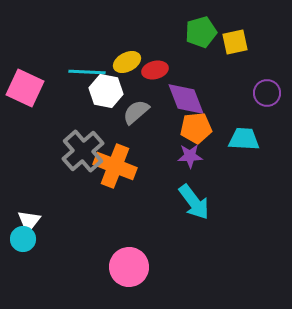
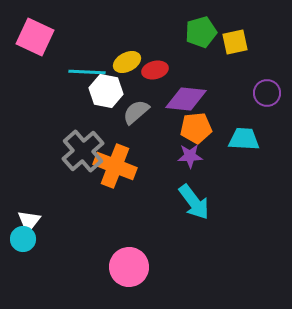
pink square: moved 10 px right, 51 px up
purple diamond: rotated 63 degrees counterclockwise
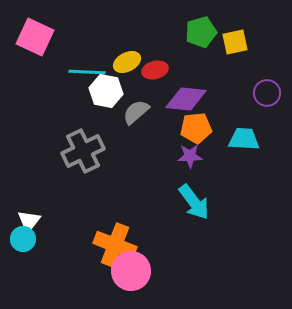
gray cross: rotated 15 degrees clockwise
orange cross: moved 79 px down
pink circle: moved 2 px right, 4 px down
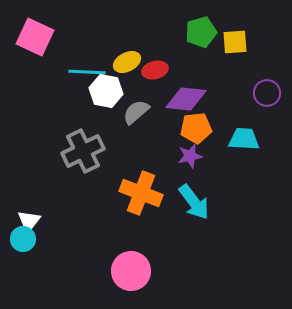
yellow square: rotated 8 degrees clockwise
purple star: rotated 10 degrees counterclockwise
orange cross: moved 26 px right, 52 px up
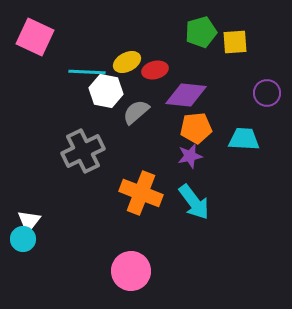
purple diamond: moved 4 px up
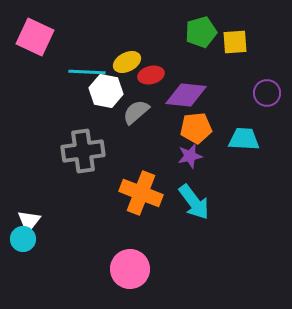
red ellipse: moved 4 px left, 5 px down
gray cross: rotated 18 degrees clockwise
pink circle: moved 1 px left, 2 px up
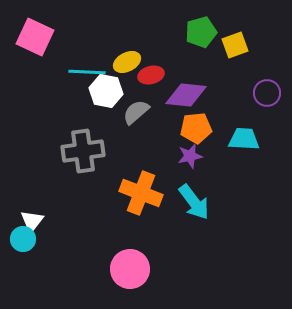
yellow square: moved 3 px down; rotated 16 degrees counterclockwise
white triangle: moved 3 px right
